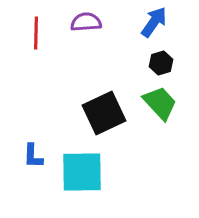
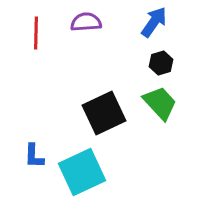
blue L-shape: moved 1 px right
cyan square: rotated 24 degrees counterclockwise
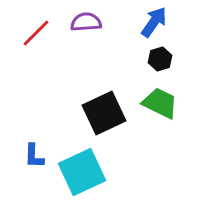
red line: rotated 44 degrees clockwise
black hexagon: moved 1 px left, 4 px up
green trapezoid: rotated 21 degrees counterclockwise
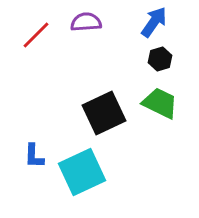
red line: moved 2 px down
